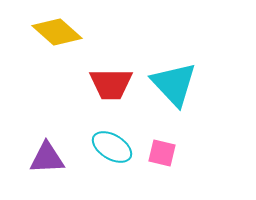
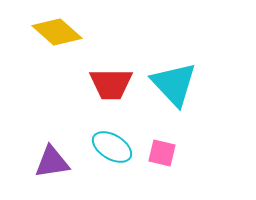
purple triangle: moved 5 px right, 4 px down; rotated 6 degrees counterclockwise
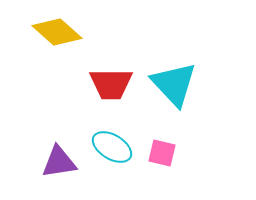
purple triangle: moved 7 px right
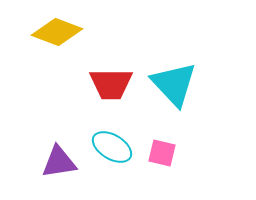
yellow diamond: rotated 21 degrees counterclockwise
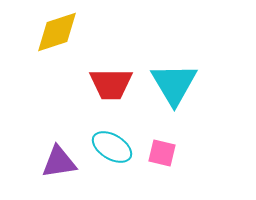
yellow diamond: rotated 39 degrees counterclockwise
cyan triangle: rotated 12 degrees clockwise
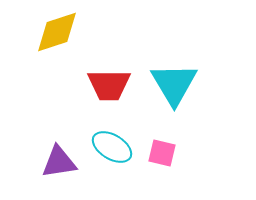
red trapezoid: moved 2 px left, 1 px down
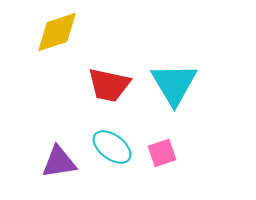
red trapezoid: rotated 12 degrees clockwise
cyan ellipse: rotated 6 degrees clockwise
pink square: rotated 32 degrees counterclockwise
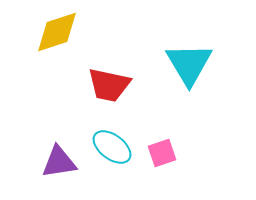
cyan triangle: moved 15 px right, 20 px up
